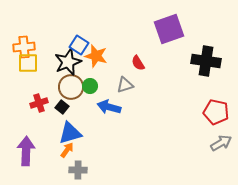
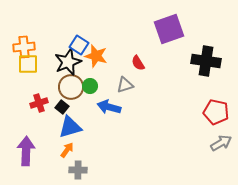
yellow square: moved 1 px down
blue triangle: moved 6 px up
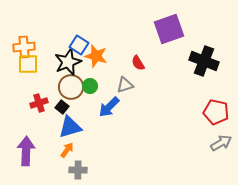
black cross: moved 2 px left; rotated 12 degrees clockwise
blue arrow: rotated 60 degrees counterclockwise
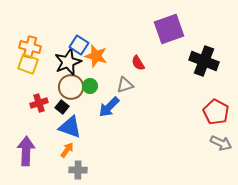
orange cross: moved 6 px right; rotated 20 degrees clockwise
yellow square: rotated 20 degrees clockwise
red pentagon: rotated 15 degrees clockwise
blue triangle: rotated 35 degrees clockwise
gray arrow: rotated 55 degrees clockwise
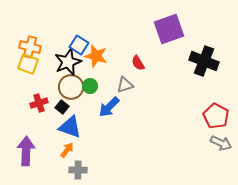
red pentagon: moved 4 px down
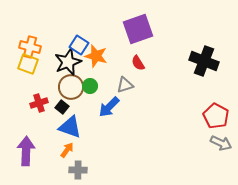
purple square: moved 31 px left
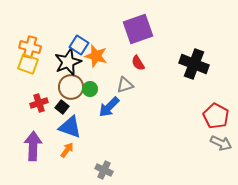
black cross: moved 10 px left, 3 px down
green circle: moved 3 px down
purple arrow: moved 7 px right, 5 px up
gray cross: moved 26 px right; rotated 24 degrees clockwise
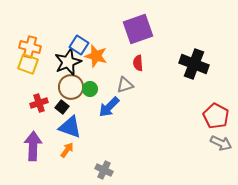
red semicircle: rotated 28 degrees clockwise
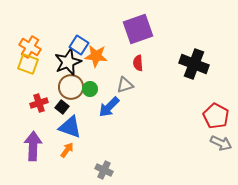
orange cross: rotated 15 degrees clockwise
orange star: rotated 10 degrees counterclockwise
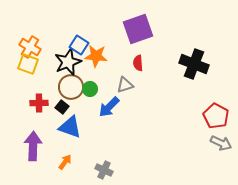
red cross: rotated 18 degrees clockwise
orange arrow: moved 2 px left, 12 px down
